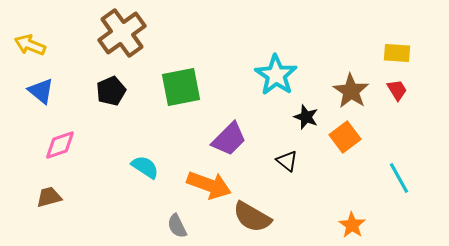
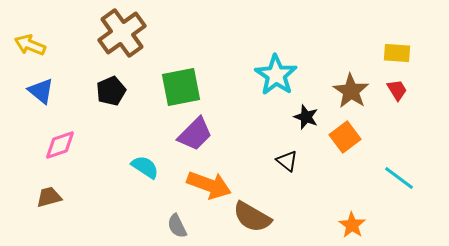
purple trapezoid: moved 34 px left, 5 px up
cyan line: rotated 24 degrees counterclockwise
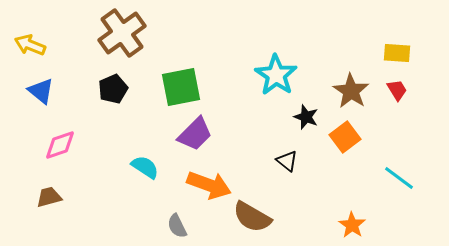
black pentagon: moved 2 px right, 2 px up
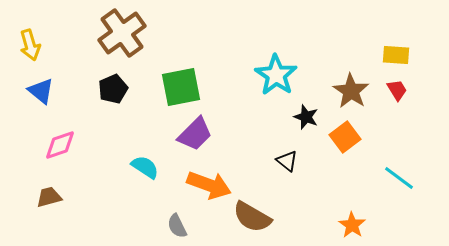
yellow arrow: rotated 128 degrees counterclockwise
yellow rectangle: moved 1 px left, 2 px down
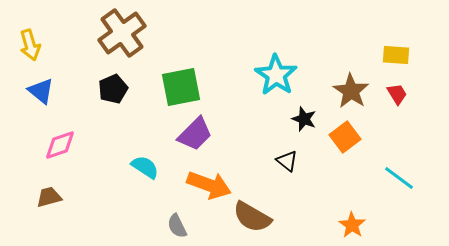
red trapezoid: moved 4 px down
black star: moved 2 px left, 2 px down
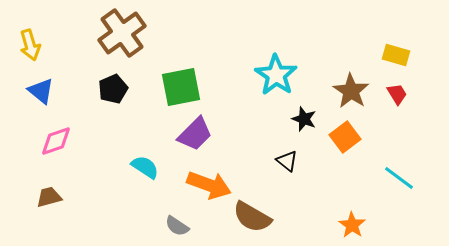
yellow rectangle: rotated 12 degrees clockwise
pink diamond: moved 4 px left, 4 px up
gray semicircle: rotated 30 degrees counterclockwise
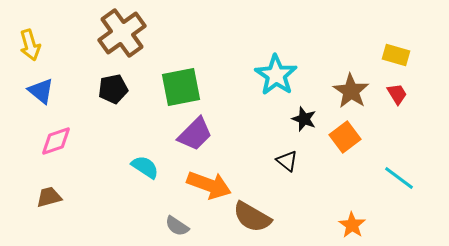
black pentagon: rotated 12 degrees clockwise
